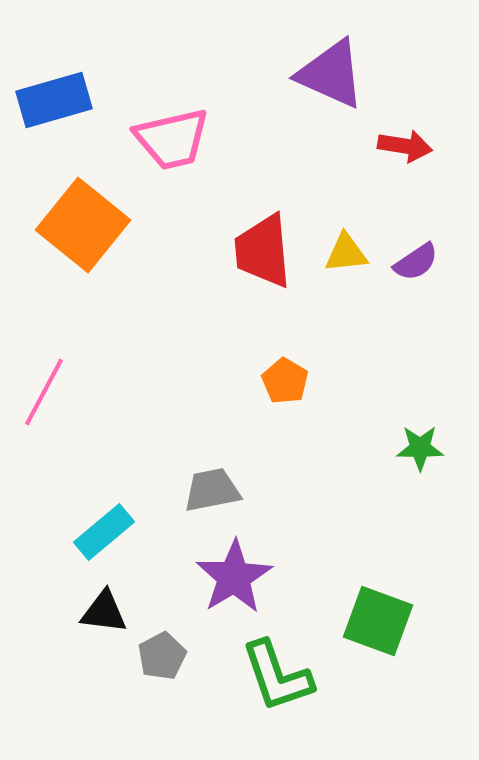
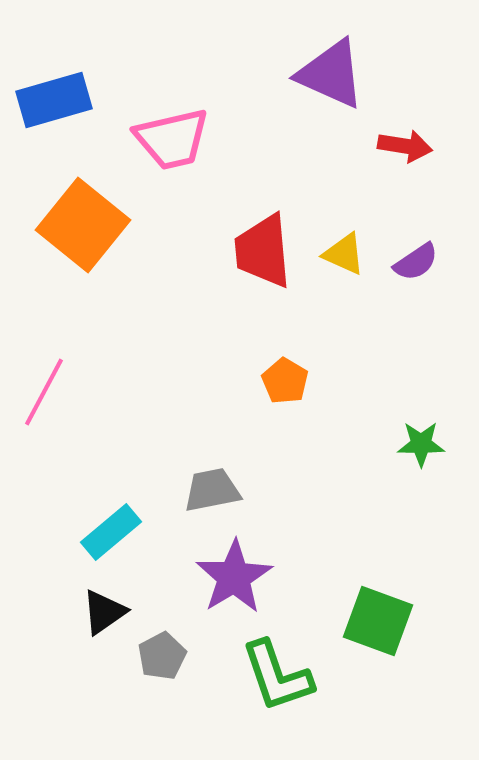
yellow triangle: moved 2 px left, 1 px down; rotated 30 degrees clockwise
green star: moved 1 px right, 4 px up
cyan rectangle: moved 7 px right
black triangle: rotated 42 degrees counterclockwise
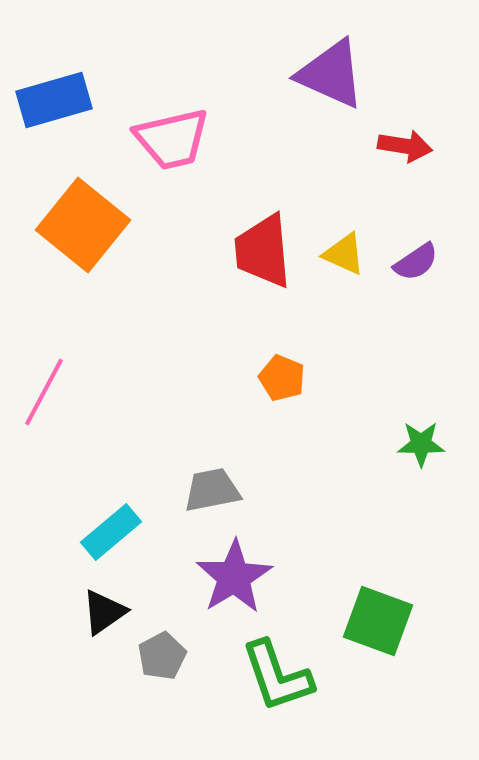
orange pentagon: moved 3 px left, 3 px up; rotated 9 degrees counterclockwise
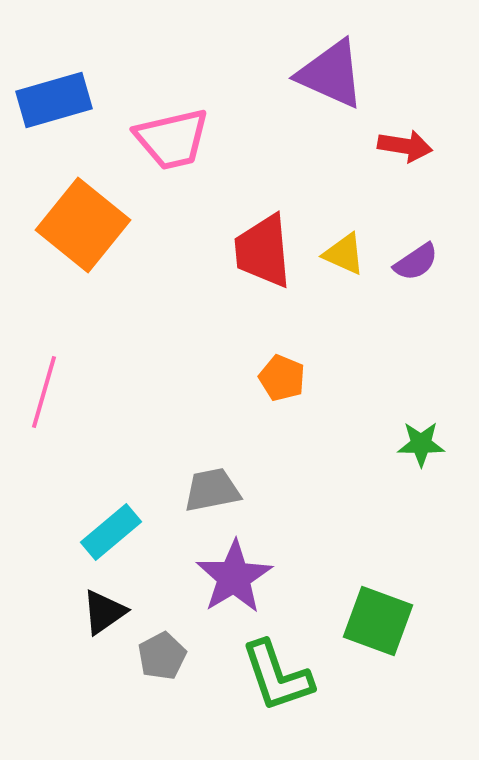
pink line: rotated 12 degrees counterclockwise
